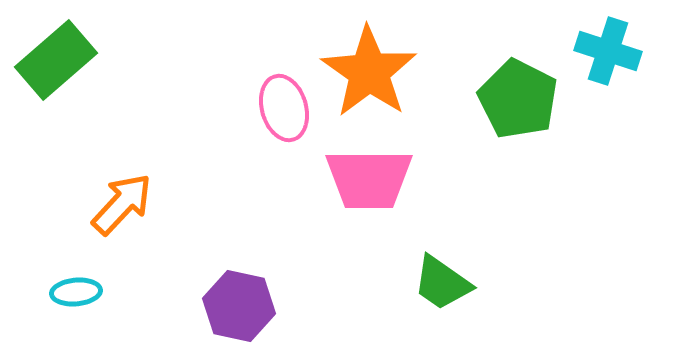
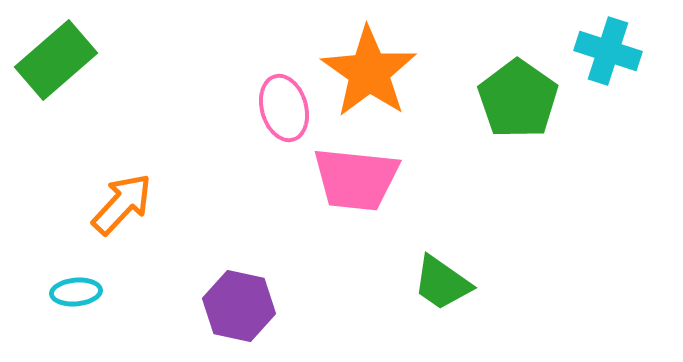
green pentagon: rotated 8 degrees clockwise
pink trapezoid: moved 13 px left; rotated 6 degrees clockwise
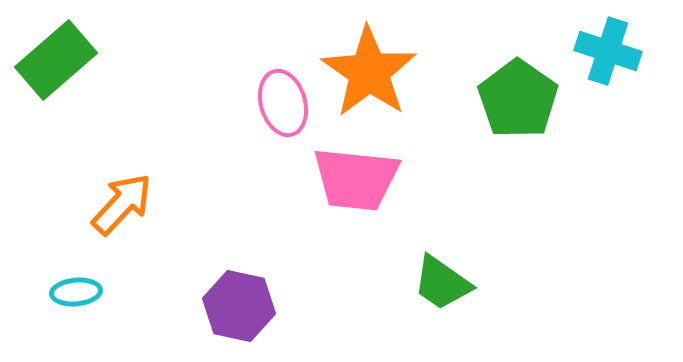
pink ellipse: moved 1 px left, 5 px up
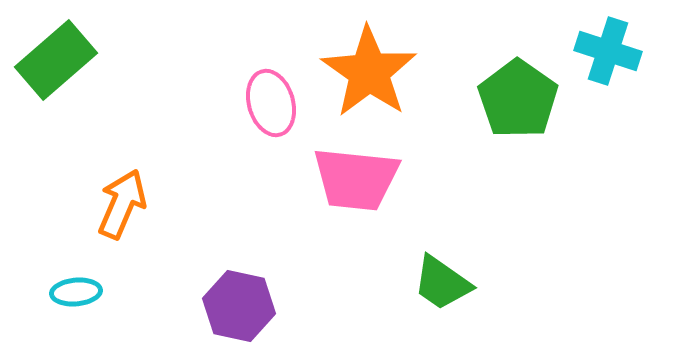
pink ellipse: moved 12 px left
orange arrow: rotated 20 degrees counterclockwise
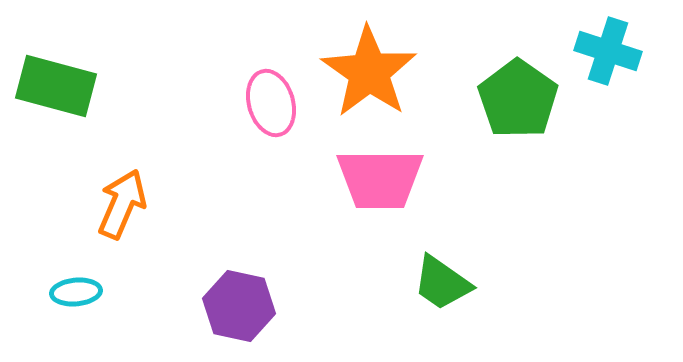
green rectangle: moved 26 px down; rotated 56 degrees clockwise
pink trapezoid: moved 24 px right; rotated 6 degrees counterclockwise
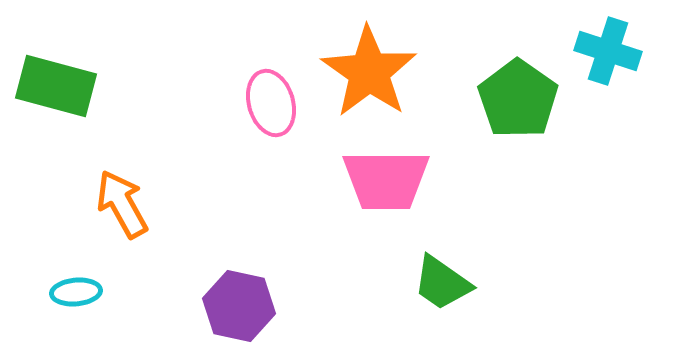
pink trapezoid: moved 6 px right, 1 px down
orange arrow: rotated 52 degrees counterclockwise
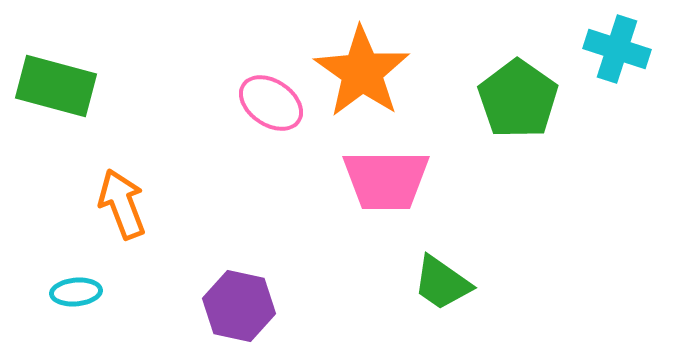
cyan cross: moved 9 px right, 2 px up
orange star: moved 7 px left
pink ellipse: rotated 40 degrees counterclockwise
orange arrow: rotated 8 degrees clockwise
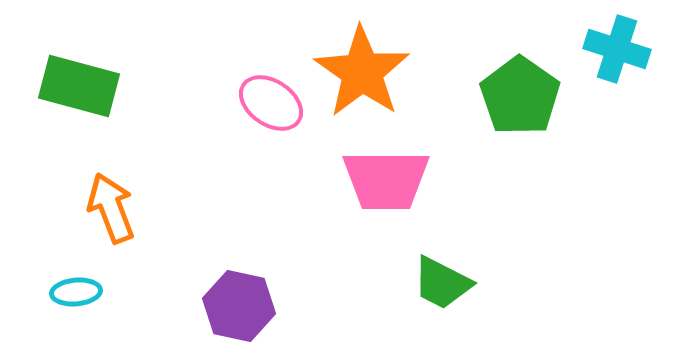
green rectangle: moved 23 px right
green pentagon: moved 2 px right, 3 px up
orange arrow: moved 11 px left, 4 px down
green trapezoid: rotated 8 degrees counterclockwise
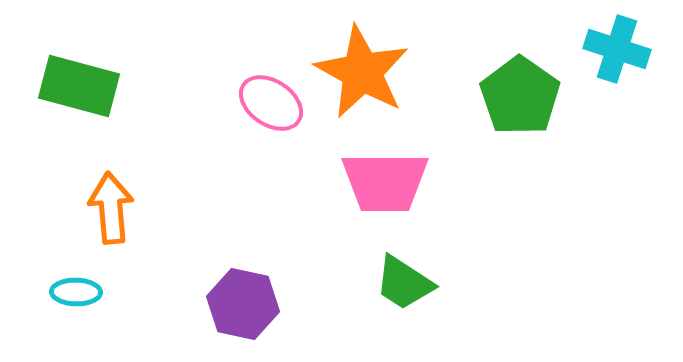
orange star: rotated 6 degrees counterclockwise
pink trapezoid: moved 1 px left, 2 px down
orange arrow: rotated 16 degrees clockwise
green trapezoid: moved 38 px left; rotated 6 degrees clockwise
cyan ellipse: rotated 6 degrees clockwise
purple hexagon: moved 4 px right, 2 px up
